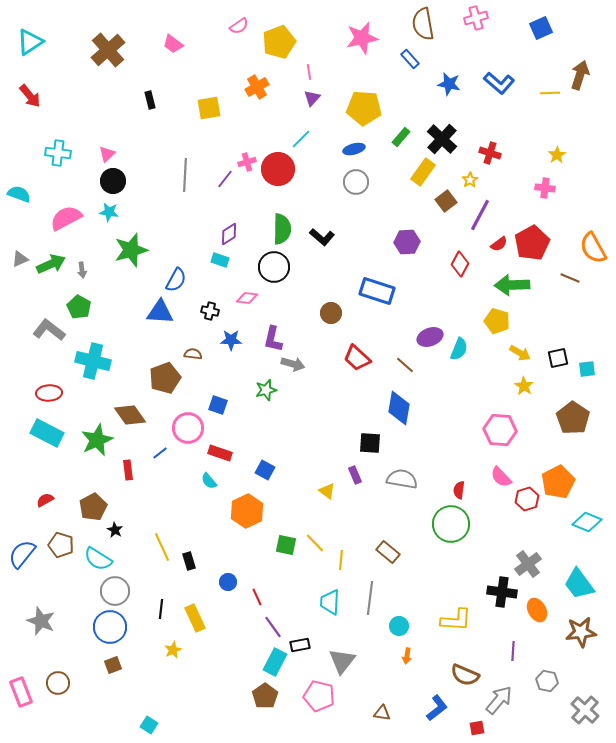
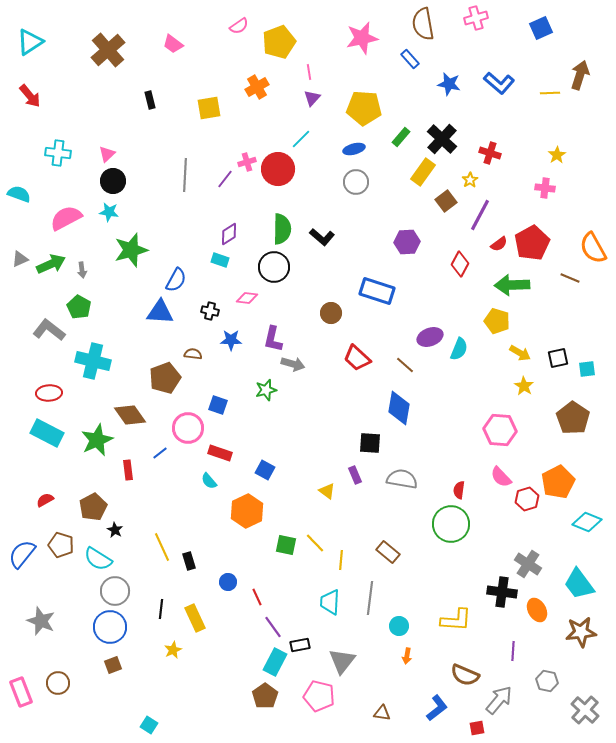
gray cross at (528, 564): rotated 20 degrees counterclockwise
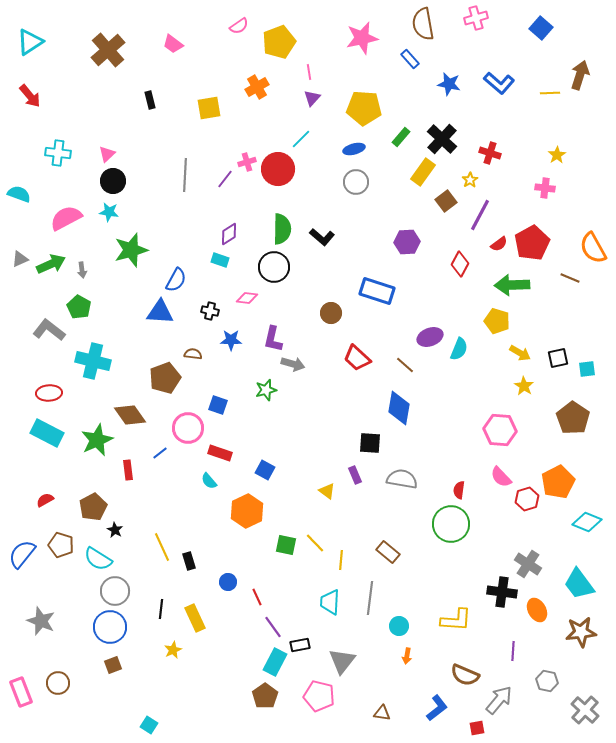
blue square at (541, 28): rotated 25 degrees counterclockwise
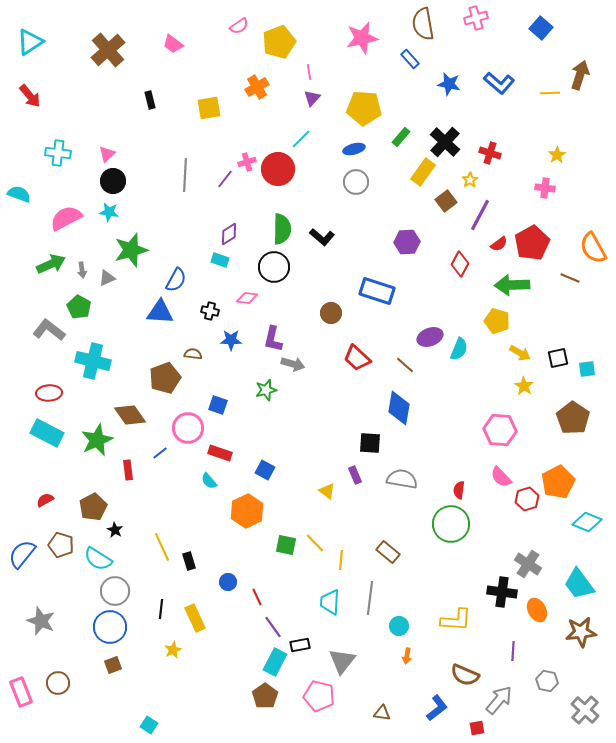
black cross at (442, 139): moved 3 px right, 3 px down
gray triangle at (20, 259): moved 87 px right, 19 px down
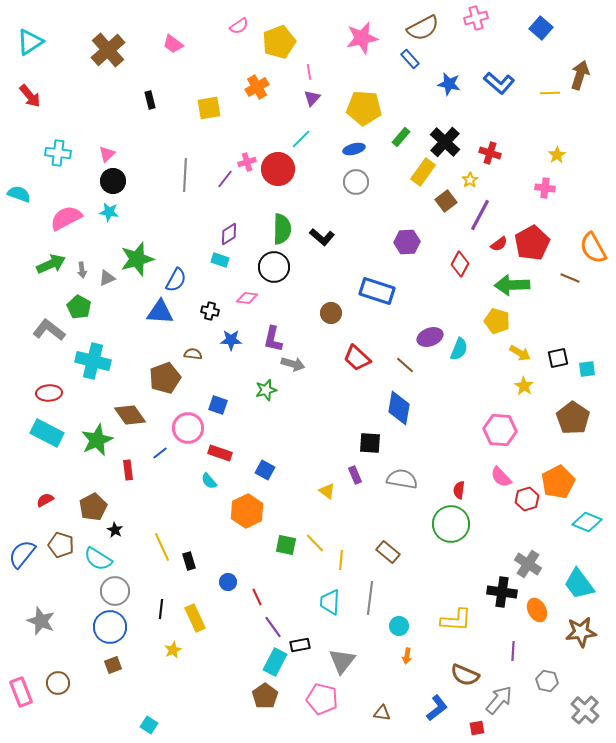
brown semicircle at (423, 24): moved 4 px down; rotated 108 degrees counterclockwise
green star at (131, 250): moved 6 px right, 9 px down
pink pentagon at (319, 696): moved 3 px right, 3 px down
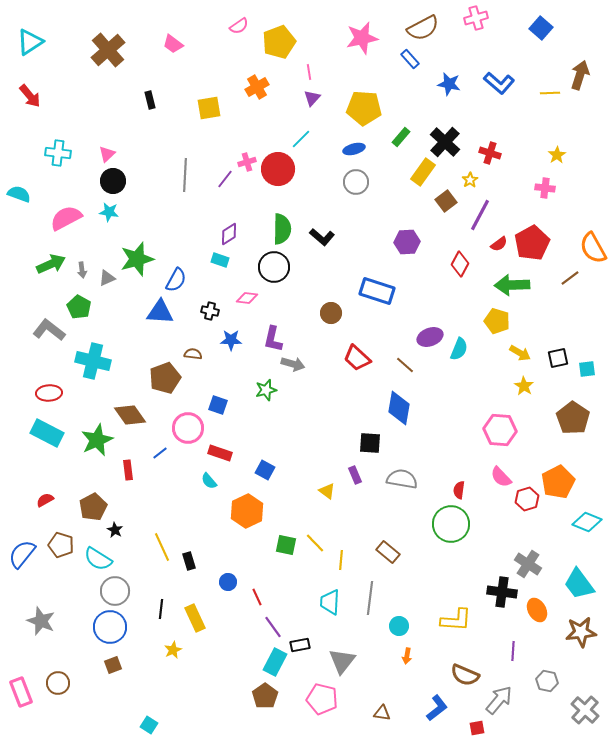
brown line at (570, 278): rotated 60 degrees counterclockwise
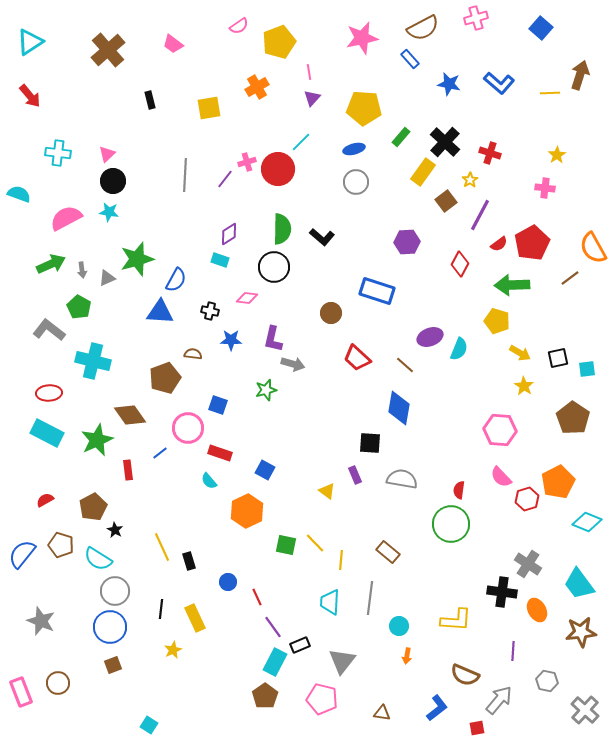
cyan line at (301, 139): moved 3 px down
black rectangle at (300, 645): rotated 12 degrees counterclockwise
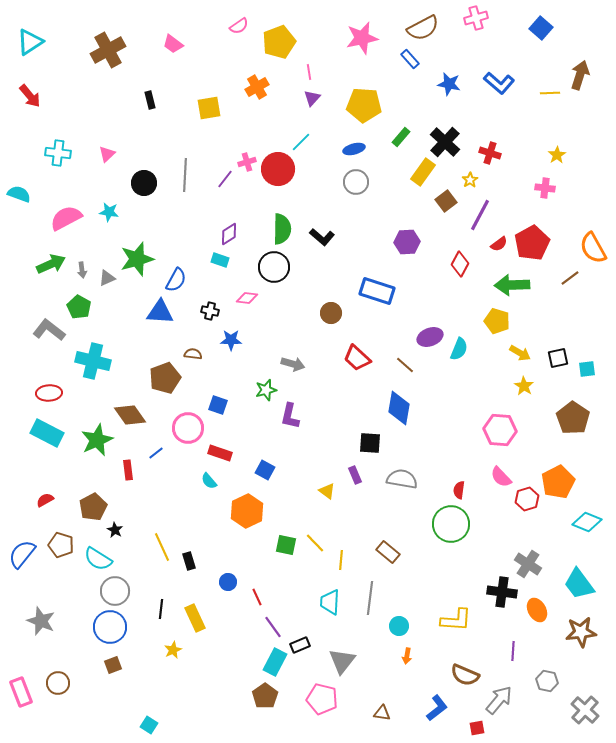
brown cross at (108, 50): rotated 12 degrees clockwise
yellow pentagon at (364, 108): moved 3 px up
black circle at (113, 181): moved 31 px right, 2 px down
purple L-shape at (273, 339): moved 17 px right, 77 px down
blue line at (160, 453): moved 4 px left
